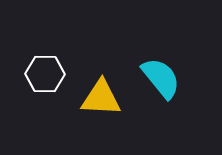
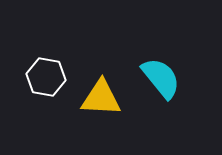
white hexagon: moved 1 px right, 3 px down; rotated 9 degrees clockwise
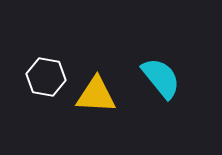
yellow triangle: moved 5 px left, 3 px up
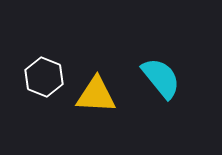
white hexagon: moved 2 px left; rotated 12 degrees clockwise
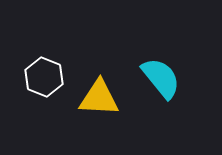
yellow triangle: moved 3 px right, 3 px down
